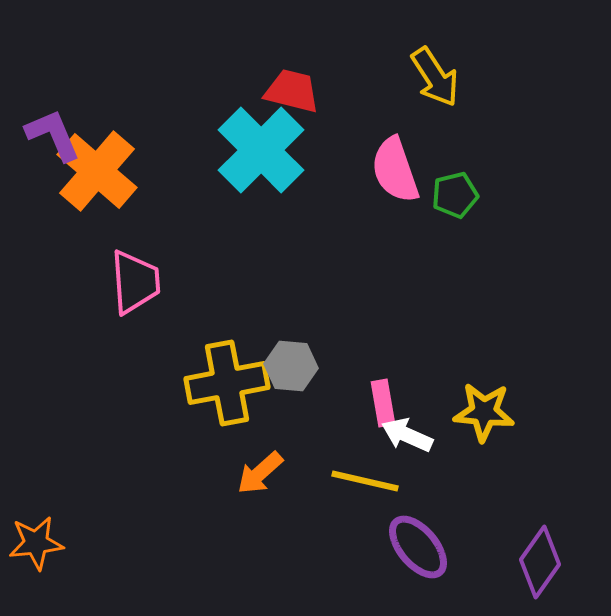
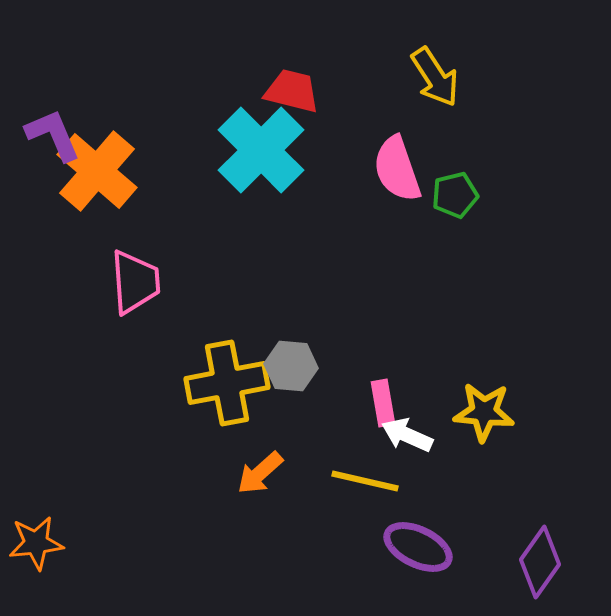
pink semicircle: moved 2 px right, 1 px up
purple ellipse: rotated 24 degrees counterclockwise
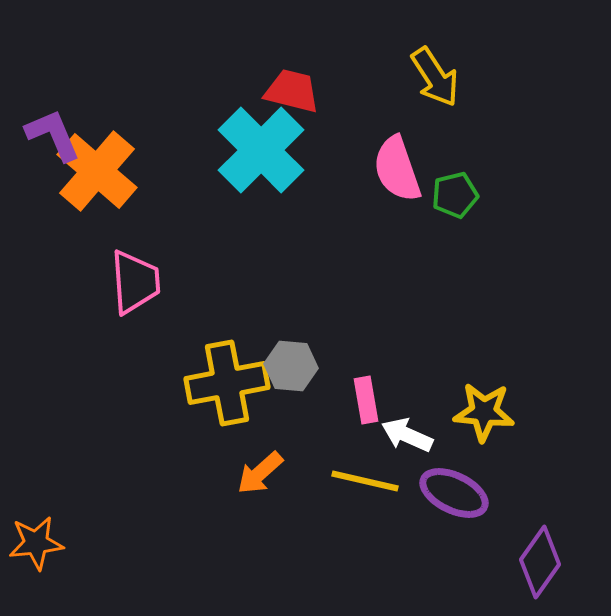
pink rectangle: moved 17 px left, 3 px up
purple ellipse: moved 36 px right, 54 px up
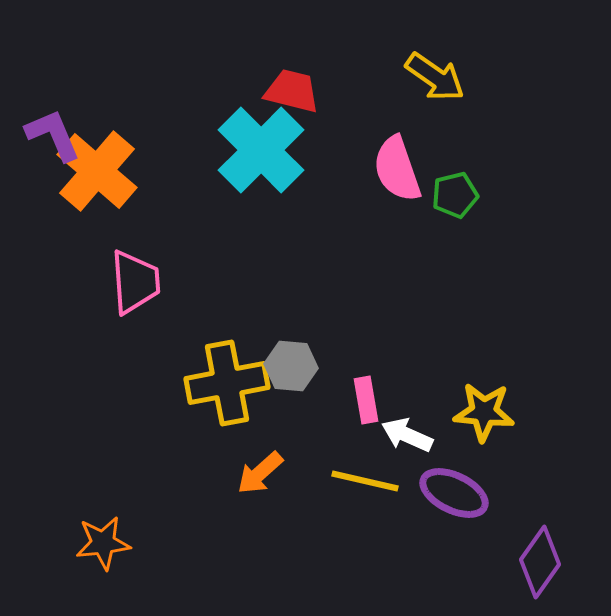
yellow arrow: rotated 22 degrees counterclockwise
orange star: moved 67 px right
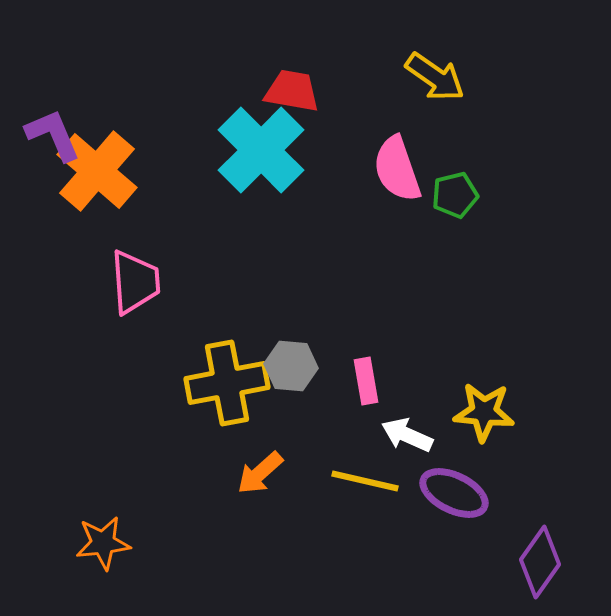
red trapezoid: rotated 4 degrees counterclockwise
pink rectangle: moved 19 px up
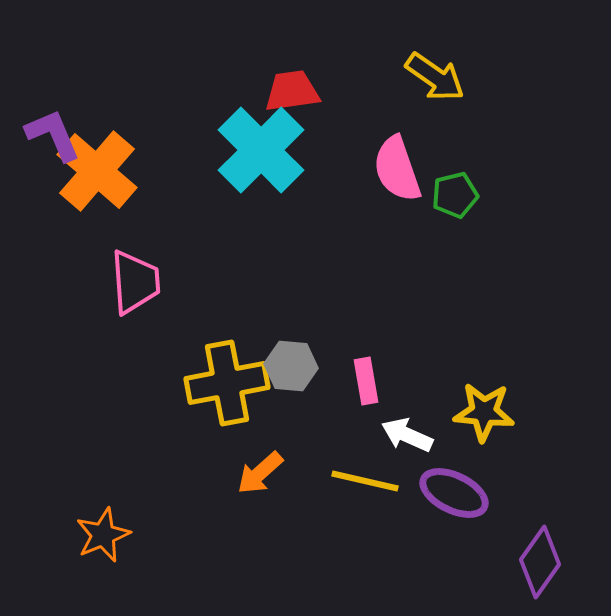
red trapezoid: rotated 18 degrees counterclockwise
orange star: moved 8 px up; rotated 16 degrees counterclockwise
